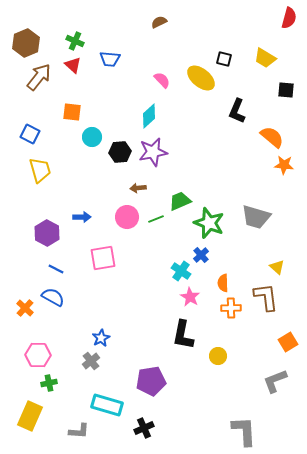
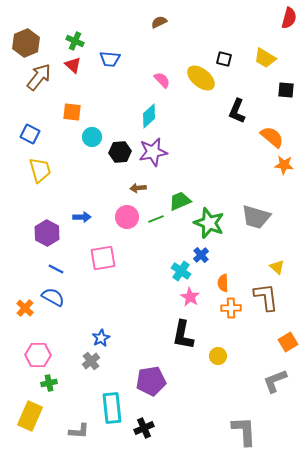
cyan rectangle at (107, 405): moved 5 px right, 3 px down; rotated 68 degrees clockwise
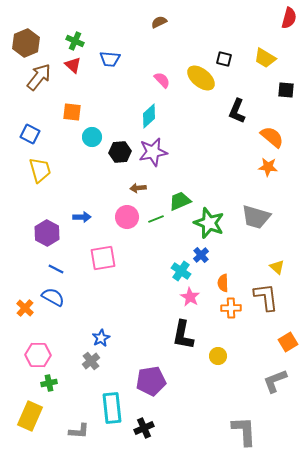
orange star at (284, 165): moved 16 px left, 2 px down
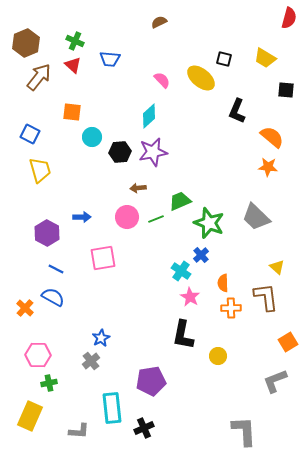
gray trapezoid at (256, 217): rotated 28 degrees clockwise
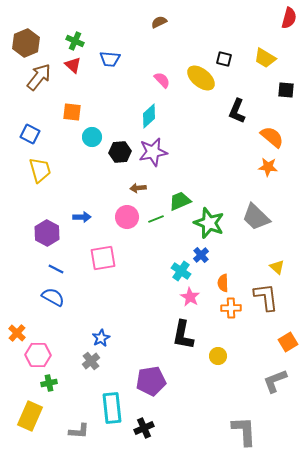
orange cross at (25, 308): moved 8 px left, 25 px down
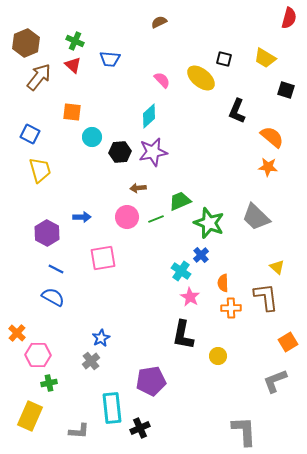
black square at (286, 90): rotated 12 degrees clockwise
black cross at (144, 428): moved 4 px left
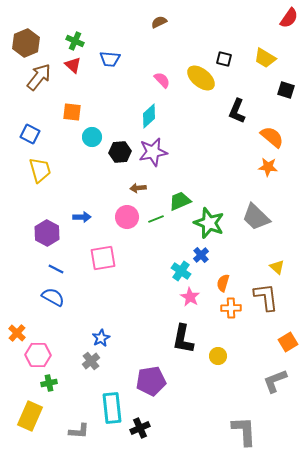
red semicircle at (289, 18): rotated 20 degrees clockwise
orange semicircle at (223, 283): rotated 18 degrees clockwise
black L-shape at (183, 335): moved 4 px down
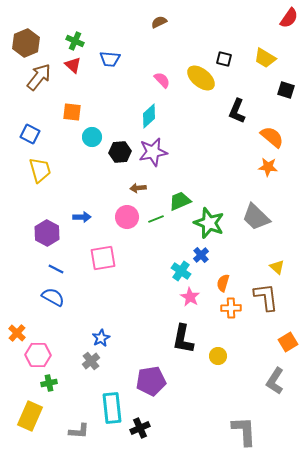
gray L-shape at (275, 381): rotated 36 degrees counterclockwise
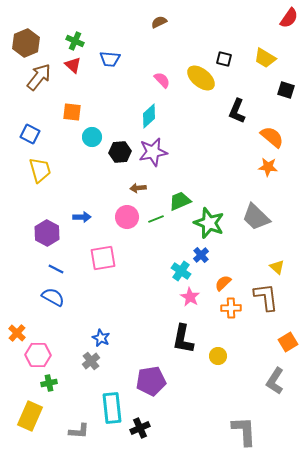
orange semicircle at (223, 283): rotated 30 degrees clockwise
blue star at (101, 338): rotated 18 degrees counterclockwise
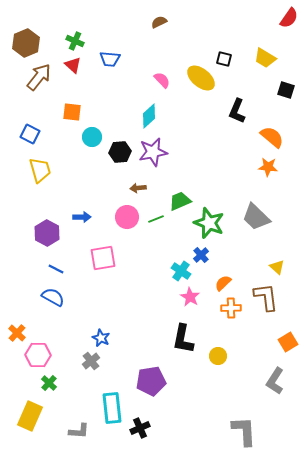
green cross at (49, 383): rotated 35 degrees counterclockwise
